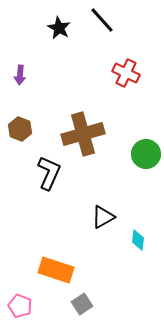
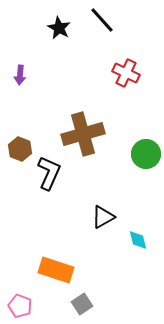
brown hexagon: moved 20 px down
cyan diamond: rotated 20 degrees counterclockwise
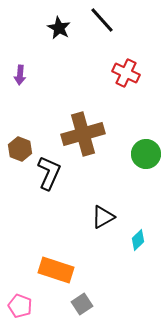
cyan diamond: rotated 60 degrees clockwise
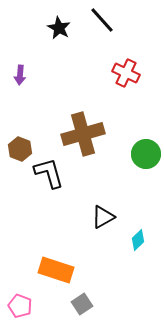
black L-shape: rotated 40 degrees counterclockwise
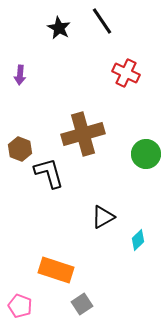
black line: moved 1 px down; rotated 8 degrees clockwise
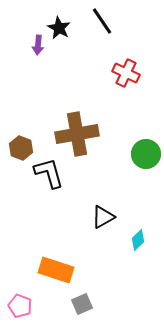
purple arrow: moved 18 px right, 30 px up
brown cross: moved 6 px left; rotated 6 degrees clockwise
brown hexagon: moved 1 px right, 1 px up
gray square: rotated 10 degrees clockwise
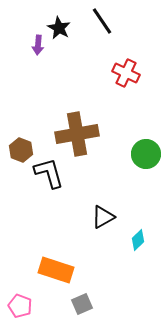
brown hexagon: moved 2 px down
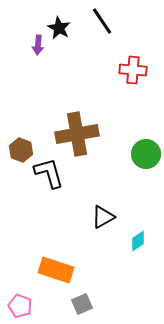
red cross: moved 7 px right, 3 px up; rotated 20 degrees counterclockwise
cyan diamond: moved 1 px down; rotated 10 degrees clockwise
